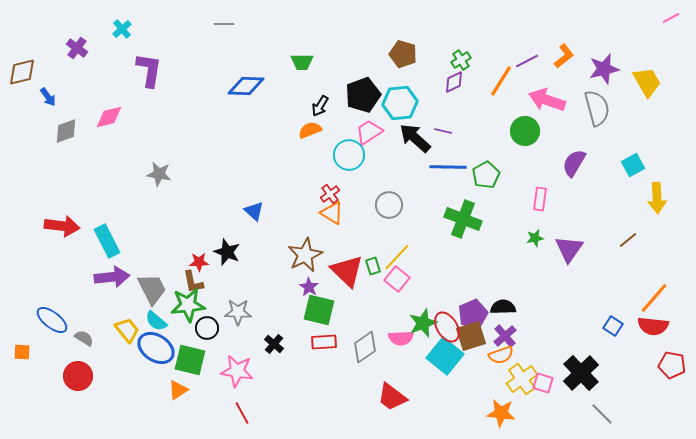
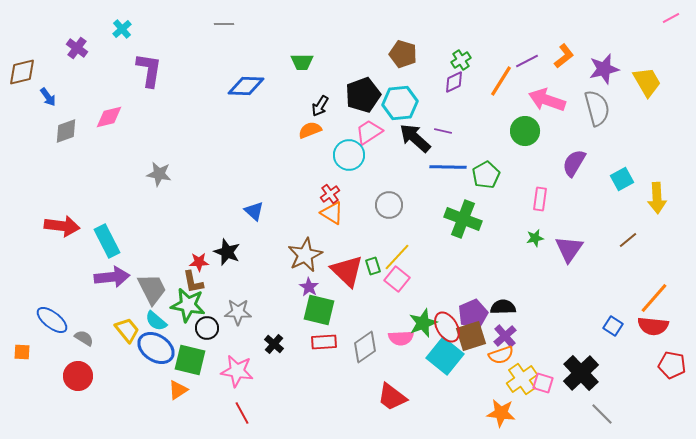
cyan square at (633, 165): moved 11 px left, 14 px down
green star at (188, 305): rotated 16 degrees clockwise
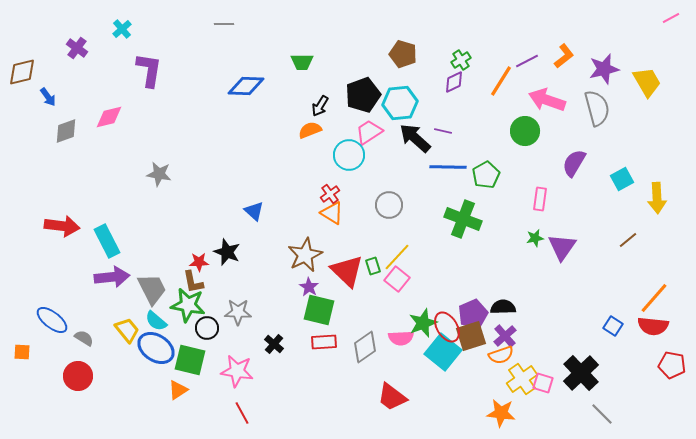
purple triangle at (569, 249): moved 7 px left, 2 px up
cyan square at (445, 356): moved 2 px left, 4 px up
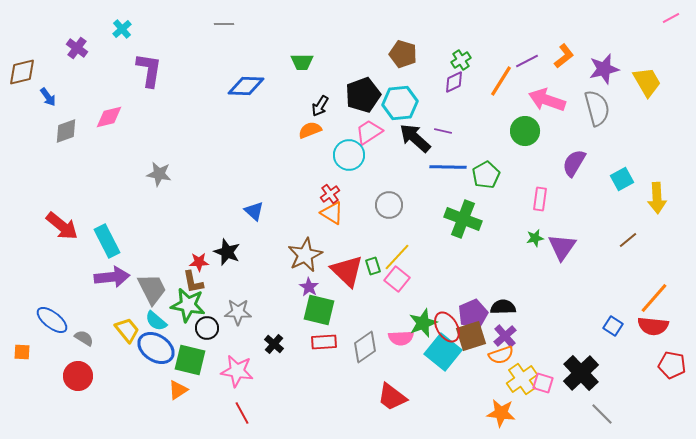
red arrow at (62, 226): rotated 32 degrees clockwise
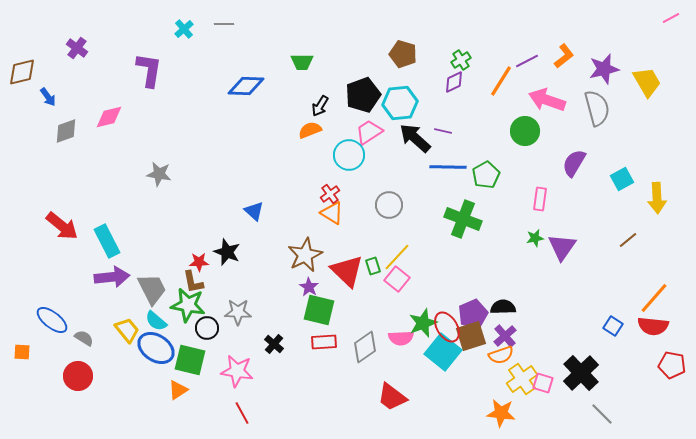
cyan cross at (122, 29): moved 62 px right
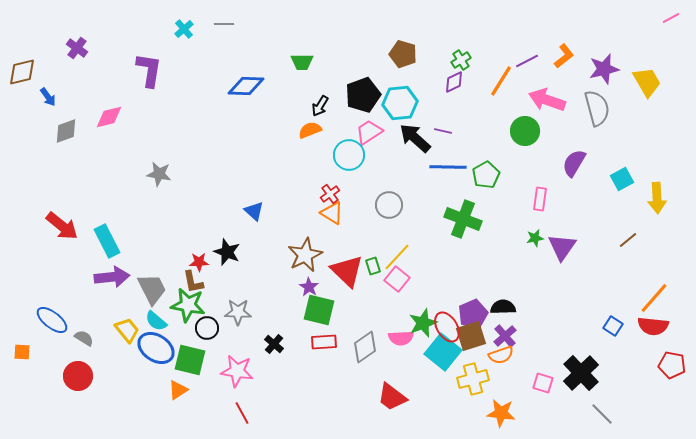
yellow cross at (522, 379): moved 49 px left; rotated 20 degrees clockwise
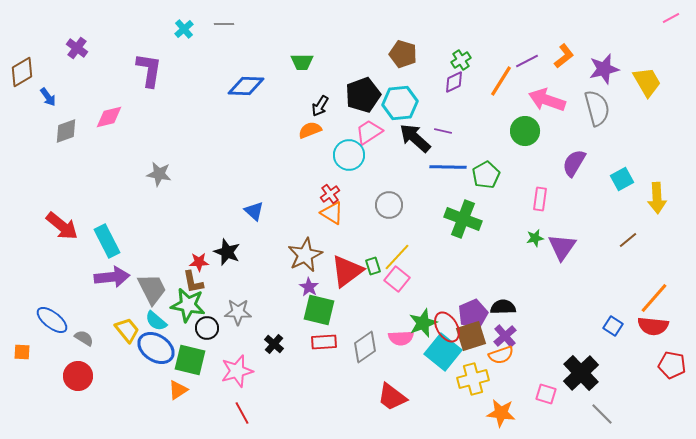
brown diamond at (22, 72): rotated 16 degrees counterclockwise
red triangle at (347, 271): rotated 39 degrees clockwise
pink star at (237, 371): rotated 24 degrees counterclockwise
pink square at (543, 383): moved 3 px right, 11 px down
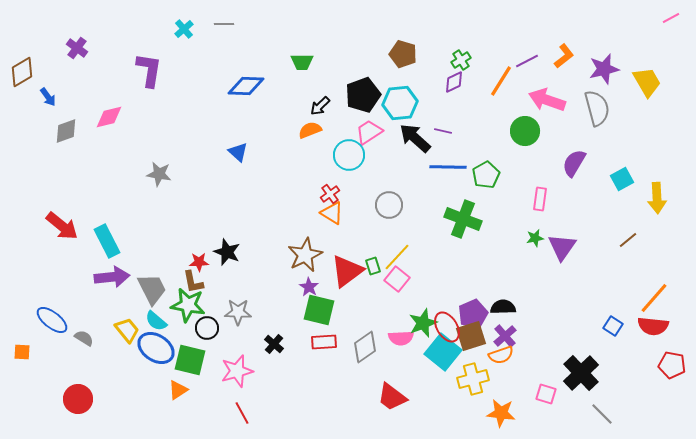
black arrow at (320, 106): rotated 15 degrees clockwise
blue triangle at (254, 211): moved 16 px left, 59 px up
red circle at (78, 376): moved 23 px down
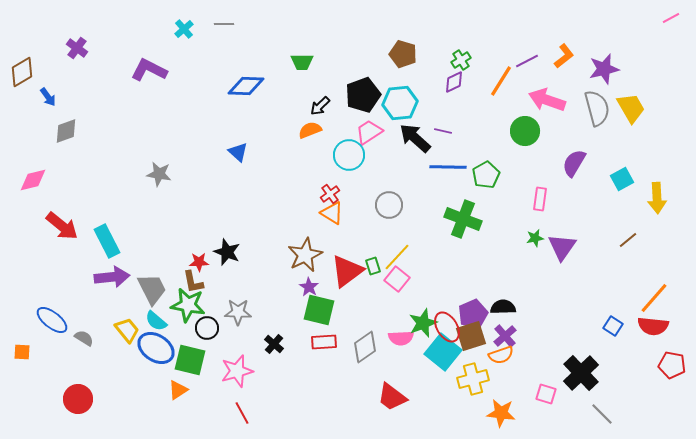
purple L-shape at (149, 70): rotated 72 degrees counterclockwise
yellow trapezoid at (647, 82): moved 16 px left, 26 px down
pink diamond at (109, 117): moved 76 px left, 63 px down
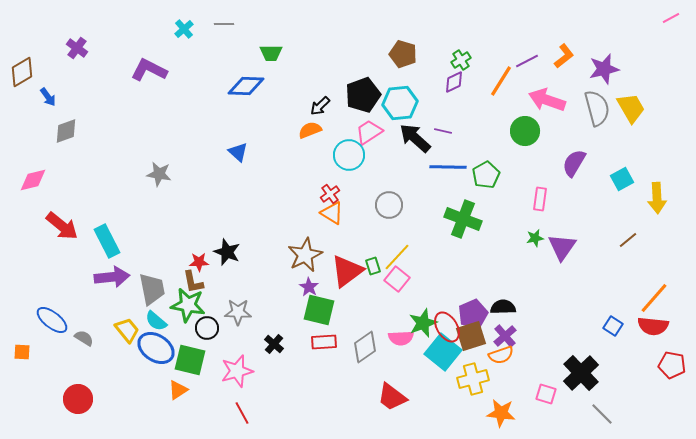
green trapezoid at (302, 62): moved 31 px left, 9 px up
gray trapezoid at (152, 289): rotated 16 degrees clockwise
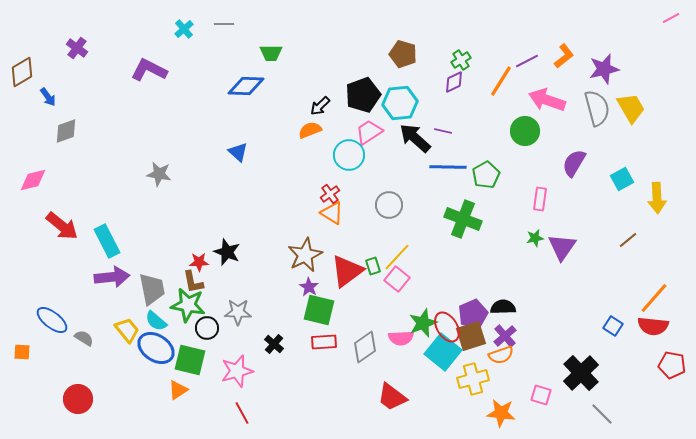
pink square at (546, 394): moved 5 px left, 1 px down
